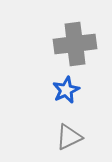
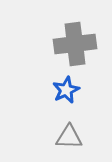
gray triangle: rotated 28 degrees clockwise
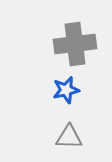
blue star: rotated 12 degrees clockwise
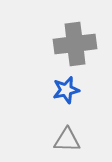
gray triangle: moved 2 px left, 3 px down
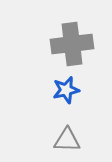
gray cross: moved 3 px left
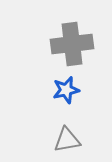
gray triangle: rotated 12 degrees counterclockwise
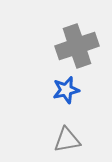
gray cross: moved 5 px right, 2 px down; rotated 12 degrees counterclockwise
